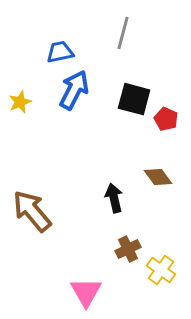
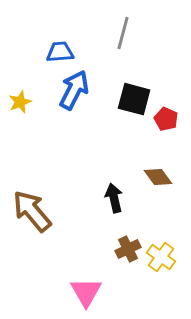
blue trapezoid: rotated 8 degrees clockwise
yellow cross: moved 13 px up
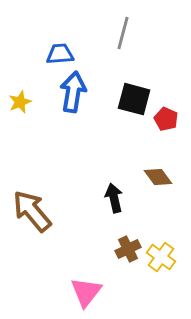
blue trapezoid: moved 2 px down
blue arrow: moved 1 px left, 2 px down; rotated 18 degrees counterclockwise
pink triangle: rotated 8 degrees clockwise
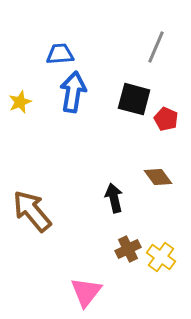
gray line: moved 33 px right, 14 px down; rotated 8 degrees clockwise
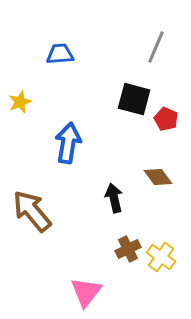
blue arrow: moved 5 px left, 51 px down
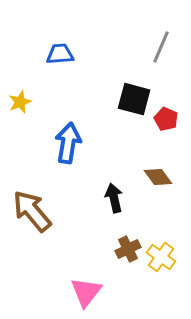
gray line: moved 5 px right
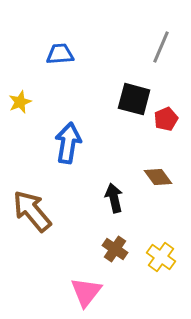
red pentagon: rotated 25 degrees clockwise
brown cross: moved 13 px left; rotated 30 degrees counterclockwise
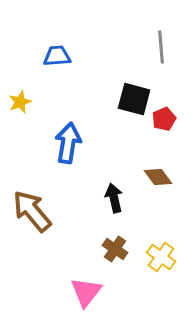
gray line: rotated 28 degrees counterclockwise
blue trapezoid: moved 3 px left, 2 px down
red pentagon: moved 2 px left
